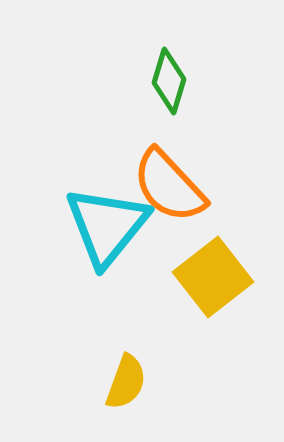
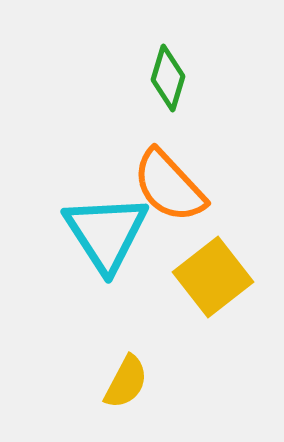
green diamond: moved 1 px left, 3 px up
cyan triangle: moved 1 px left, 7 px down; rotated 12 degrees counterclockwise
yellow semicircle: rotated 8 degrees clockwise
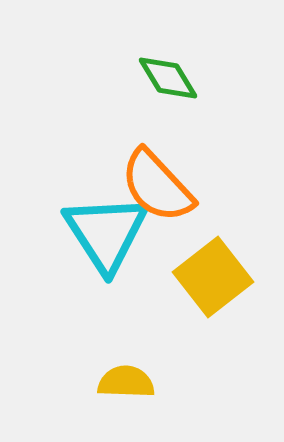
green diamond: rotated 48 degrees counterclockwise
orange semicircle: moved 12 px left
yellow semicircle: rotated 116 degrees counterclockwise
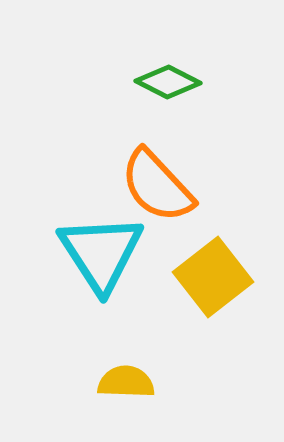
green diamond: moved 4 px down; rotated 32 degrees counterclockwise
cyan triangle: moved 5 px left, 20 px down
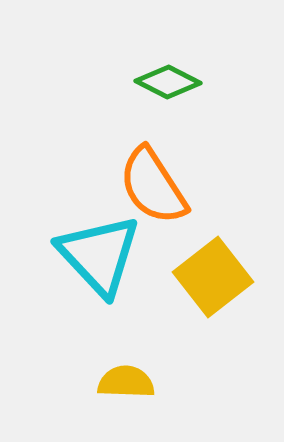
orange semicircle: moved 4 px left; rotated 10 degrees clockwise
cyan triangle: moved 2 px left, 2 px down; rotated 10 degrees counterclockwise
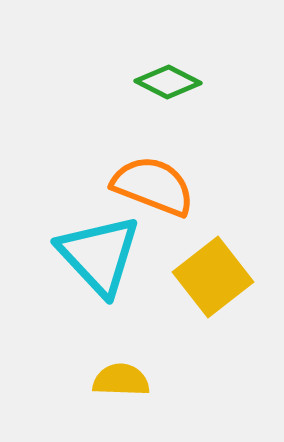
orange semicircle: rotated 144 degrees clockwise
yellow semicircle: moved 5 px left, 2 px up
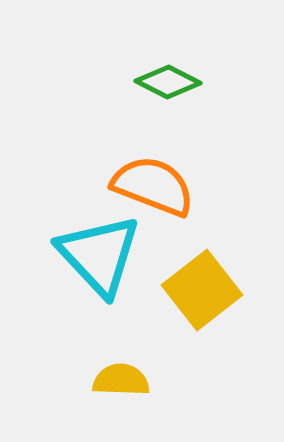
yellow square: moved 11 px left, 13 px down
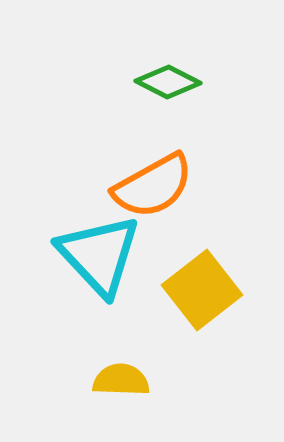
orange semicircle: rotated 130 degrees clockwise
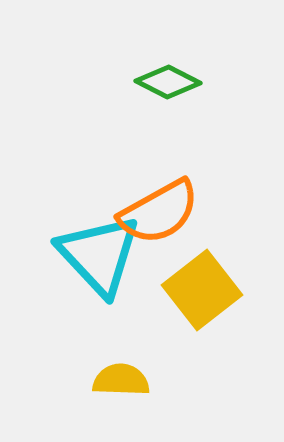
orange semicircle: moved 6 px right, 26 px down
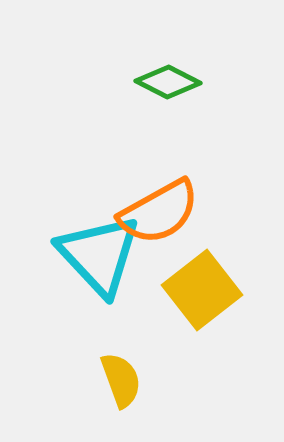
yellow semicircle: rotated 68 degrees clockwise
